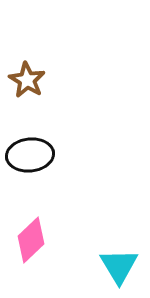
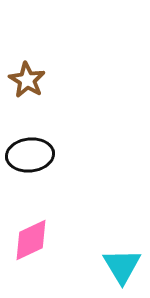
pink diamond: rotated 18 degrees clockwise
cyan triangle: moved 3 px right
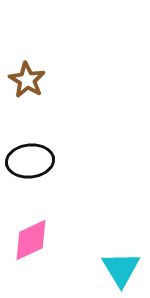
black ellipse: moved 6 px down
cyan triangle: moved 1 px left, 3 px down
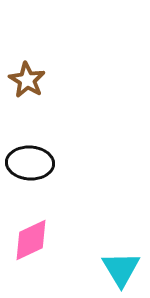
black ellipse: moved 2 px down; rotated 9 degrees clockwise
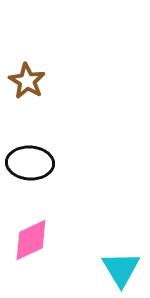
brown star: moved 1 px down
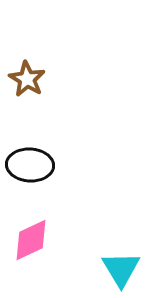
brown star: moved 2 px up
black ellipse: moved 2 px down
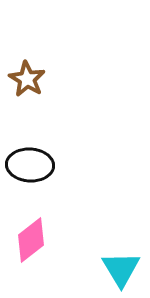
pink diamond: rotated 12 degrees counterclockwise
